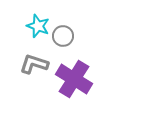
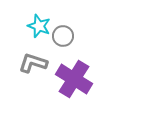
cyan star: moved 1 px right
gray L-shape: moved 1 px left, 1 px up
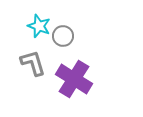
gray L-shape: rotated 56 degrees clockwise
